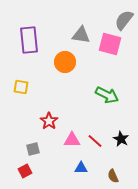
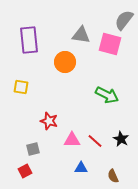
red star: rotated 18 degrees counterclockwise
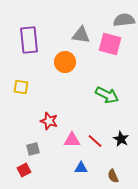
gray semicircle: rotated 45 degrees clockwise
red square: moved 1 px left, 1 px up
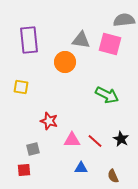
gray triangle: moved 5 px down
red square: rotated 24 degrees clockwise
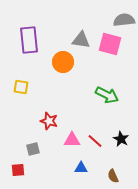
orange circle: moved 2 px left
red square: moved 6 px left
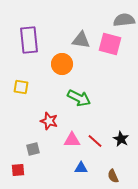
orange circle: moved 1 px left, 2 px down
green arrow: moved 28 px left, 3 px down
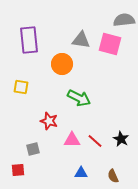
blue triangle: moved 5 px down
